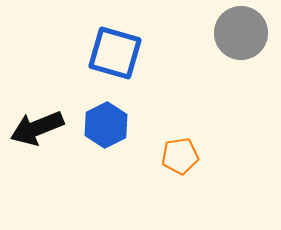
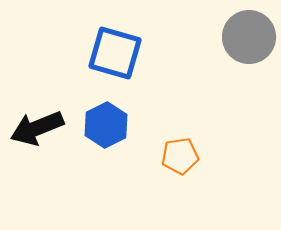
gray circle: moved 8 px right, 4 px down
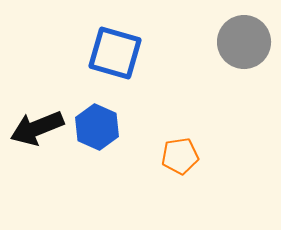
gray circle: moved 5 px left, 5 px down
blue hexagon: moved 9 px left, 2 px down; rotated 9 degrees counterclockwise
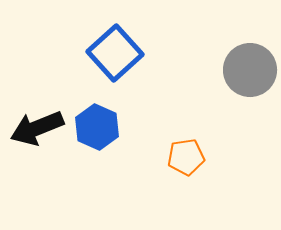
gray circle: moved 6 px right, 28 px down
blue square: rotated 32 degrees clockwise
orange pentagon: moved 6 px right, 1 px down
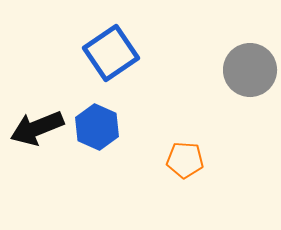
blue square: moved 4 px left; rotated 8 degrees clockwise
orange pentagon: moved 1 px left, 3 px down; rotated 12 degrees clockwise
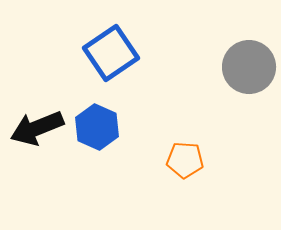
gray circle: moved 1 px left, 3 px up
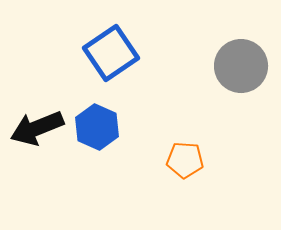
gray circle: moved 8 px left, 1 px up
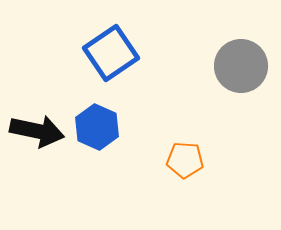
black arrow: moved 3 px down; rotated 146 degrees counterclockwise
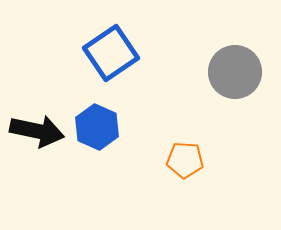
gray circle: moved 6 px left, 6 px down
